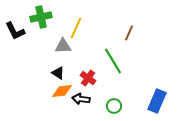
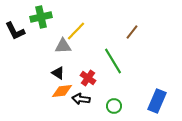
yellow line: moved 3 px down; rotated 20 degrees clockwise
brown line: moved 3 px right, 1 px up; rotated 14 degrees clockwise
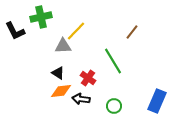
orange diamond: moved 1 px left
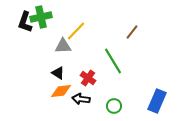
black L-shape: moved 10 px right, 9 px up; rotated 45 degrees clockwise
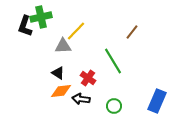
black L-shape: moved 4 px down
